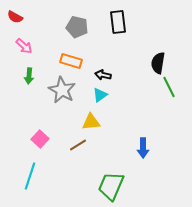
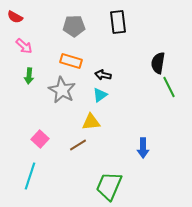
gray pentagon: moved 3 px left, 1 px up; rotated 15 degrees counterclockwise
green trapezoid: moved 2 px left
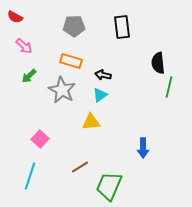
black rectangle: moved 4 px right, 5 px down
black semicircle: rotated 15 degrees counterclockwise
green arrow: rotated 42 degrees clockwise
green line: rotated 40 degrees clockwise
brown line: moved 2 px right, 22 px down
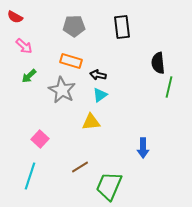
black arrow: moved 5 px left
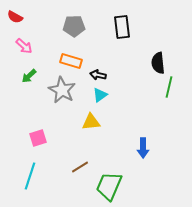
pink square: moved 2 px left, 1 px up; rotated 30 degrees clockwise
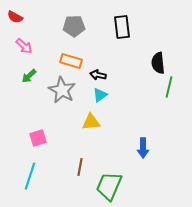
brown line: rotated 48 degrees counterclockwise
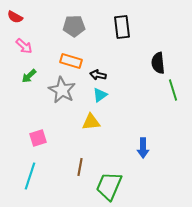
green line: moved 4 px right, 3 px down; rotated 30 degrees counterclockwise
